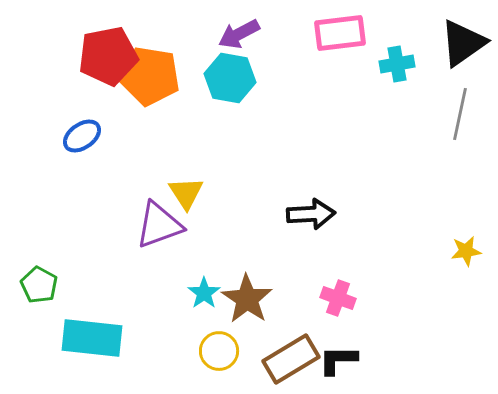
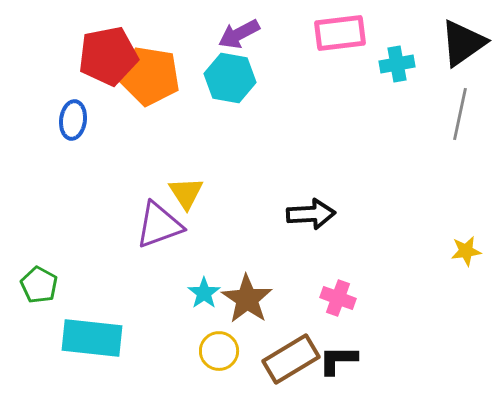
blue ellipse: moved 9 px left, 16 px up; rotated 48 degrees counterclockwise
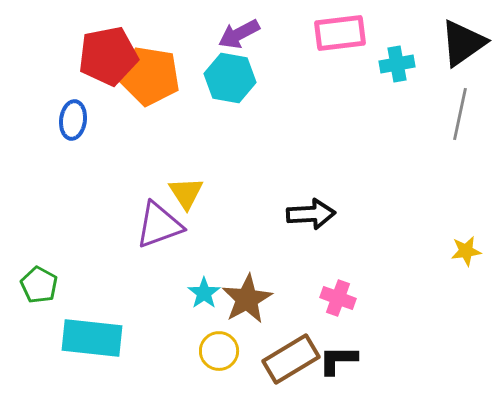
brown star: rotated 9 degrees clockwise
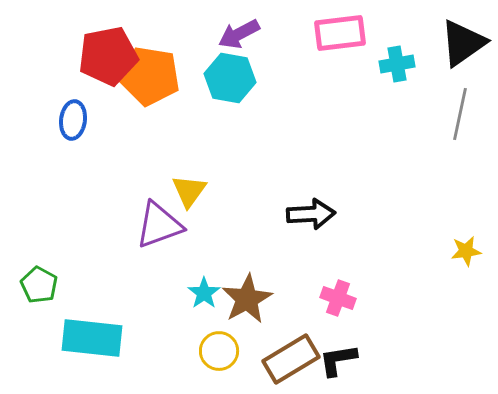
yellow triangle: moved 3 px right, 2 px up; rotated 9 degrees clockwise
black L-shape: rotated 9 degrees counterclockwise
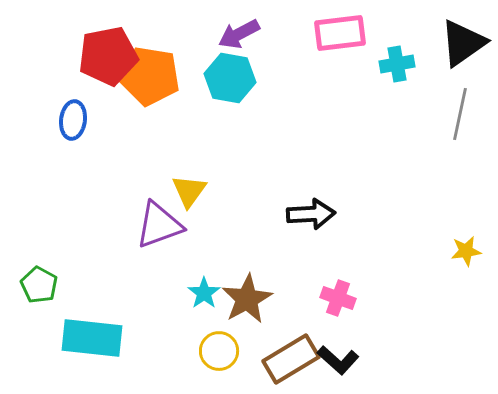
black L-shape: rotated 129 degrees counterclockwise
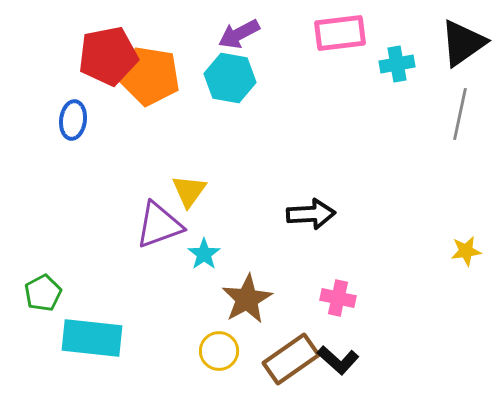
green pentagon: moved 4 px right, 8 px down; rotated 15 degrees clockwise
cyan star: moved 39 px up
pink cross: rotated 8 degrees counterclockwise
brown rectangle: rotated 4 degrees counterclockwise
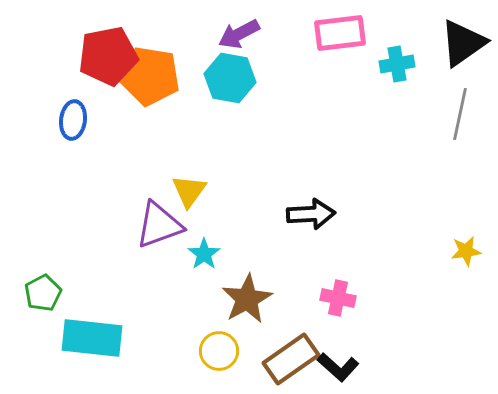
black L-shape: moved 7 px down
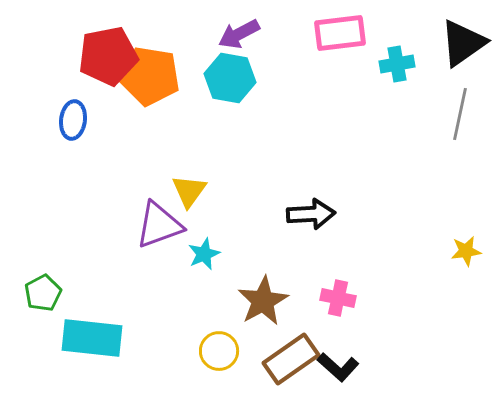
cyan star: rotated 12 degrees clockwise
brown star: moved 16 px right, 2 px down
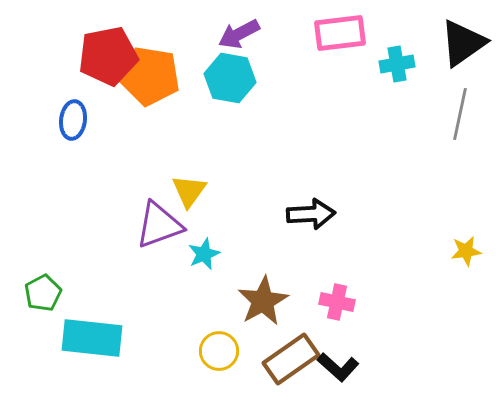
pink cross: moved 1 px left, 4 px down
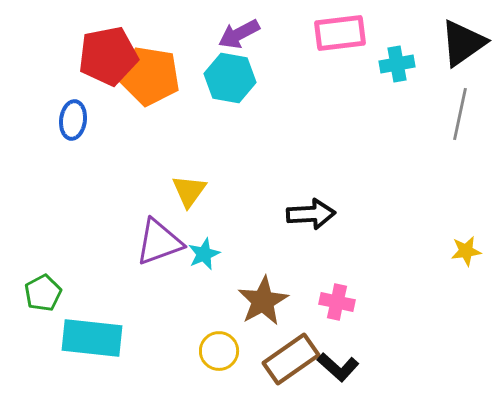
purple triangle: moved 17 px down
